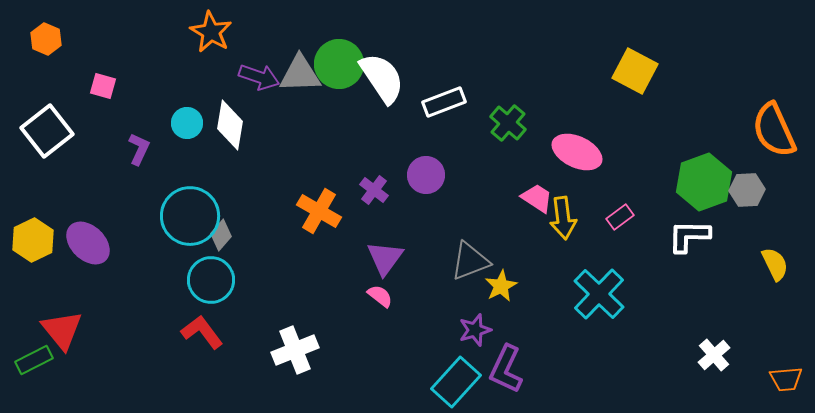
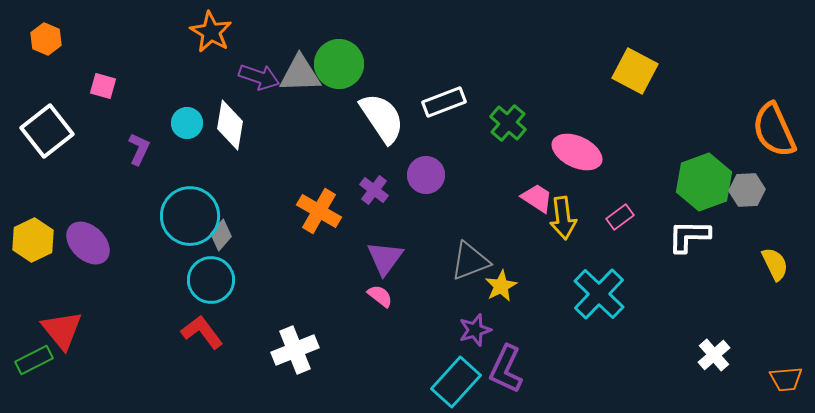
white semicircle at (382, 78): moved 40 px down
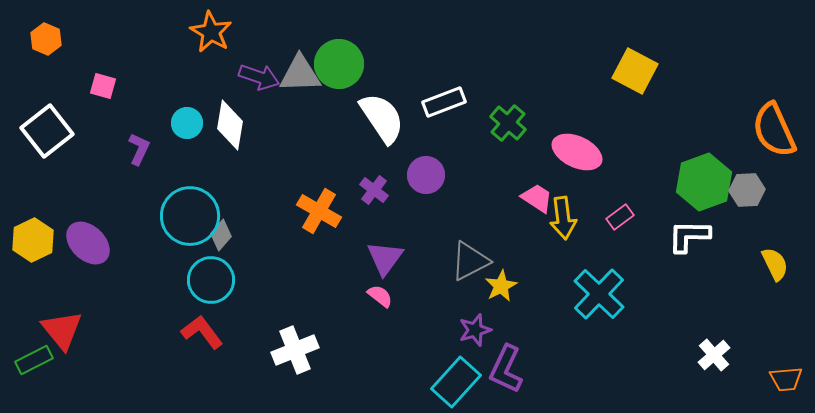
gray triangle at (470, 261): rotated 6 degrees counterclockwise
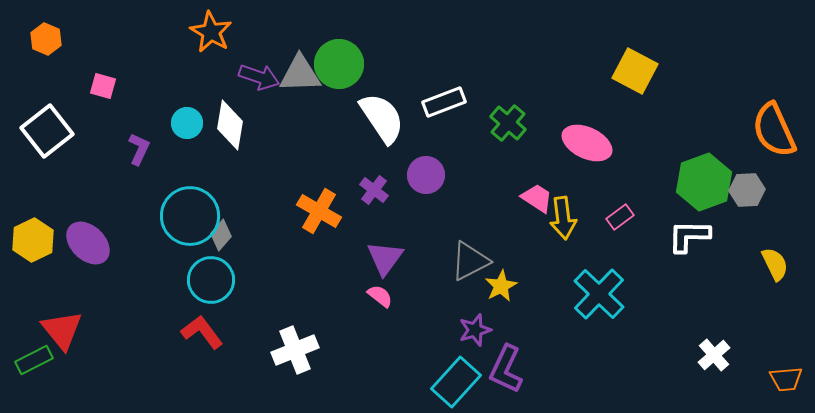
pink ellipse at (577, 152): moved 10 px right, 9 px up
